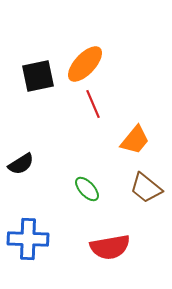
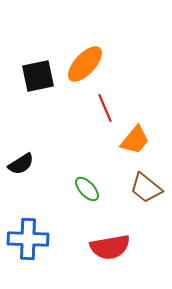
red line: moved 12 px right, 4 px down
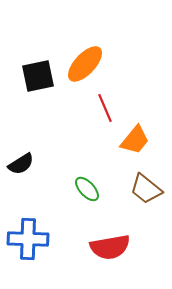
brown trapezoid: moved 1 px down
